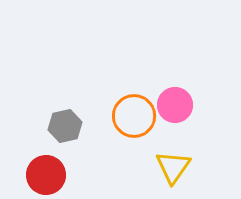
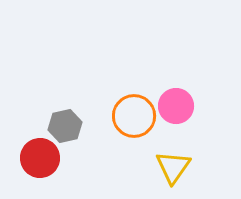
pink circle: moved 1 px right, 1 px down
red circle: moved 6 px left, 17 px up
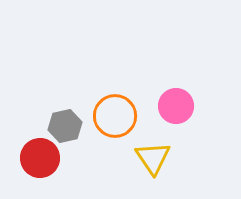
orange circle: moved 19 px left
yellow triangle: moved 20 px left, 9 px up; rotated 9 degrees counterclockwise
